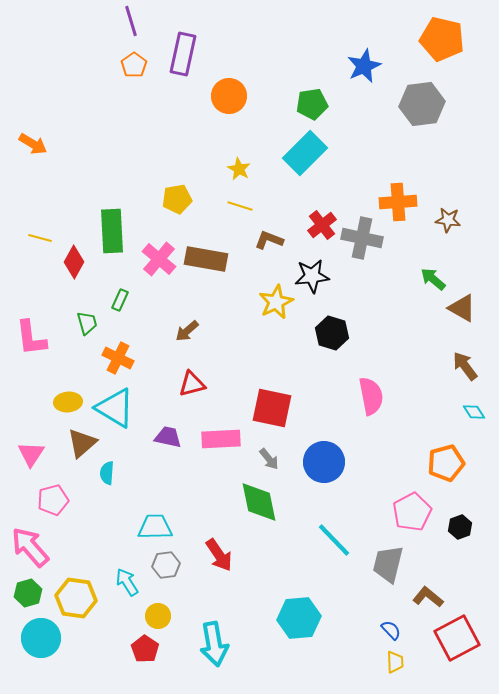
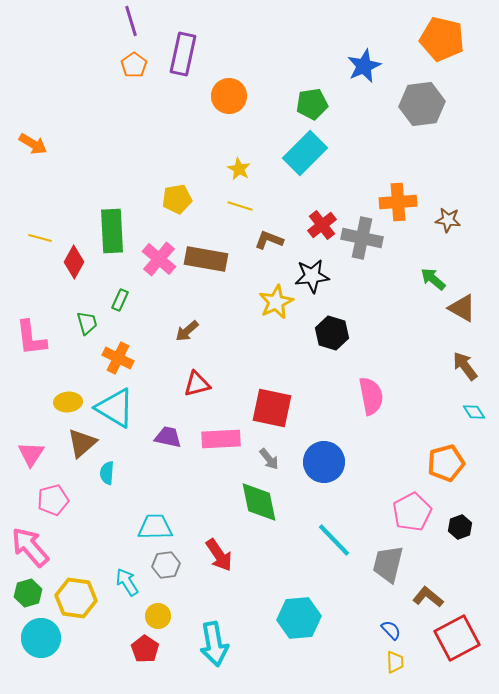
red triangle at (192, 384): moved 5 px right
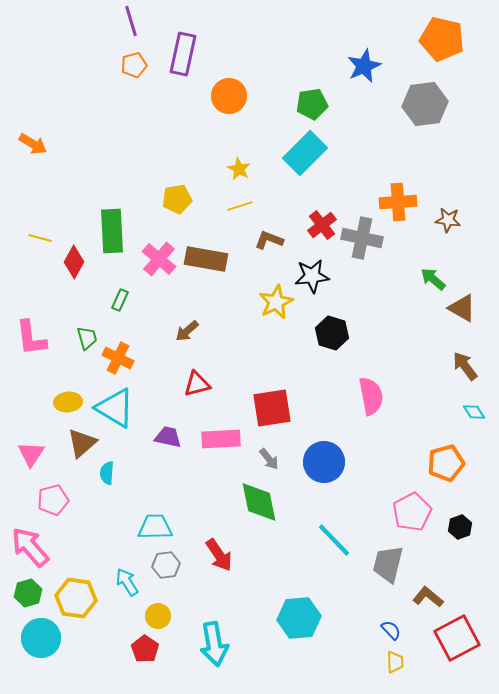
orange pentagon at (134, 65): rotated 20 degrees clockwise
gray hexagon at (422, 104): moved 3 px right
yellow line at (240, 206): rotated 35 degrees counterclockwise
green trapezoid at (87, 323): moved 15 px down
red square at (272, 408): rotated 21 degrees counterclockwise
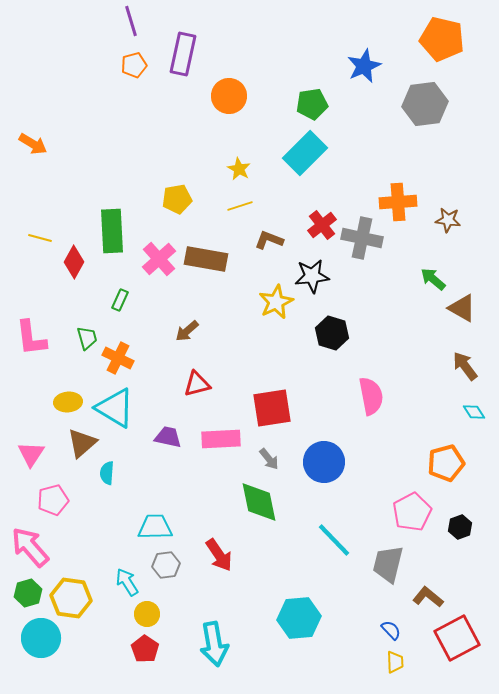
pink cross at (159, 259): rotated 8 degrees clockwise
yellow hexagon at (76, 598): moved 5 px left
yellow circle at (158, 616): moved 11 px left, 2 px up
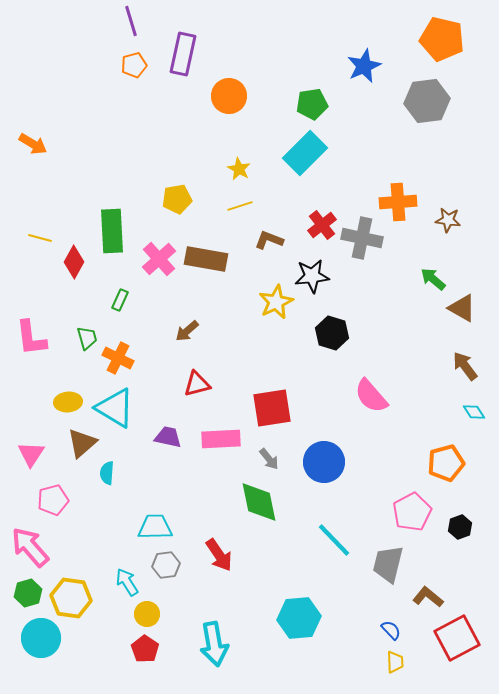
gray hexagon at (425, 104): moved 2 px right, 3 px up
pink semicircle at (371, 396): rotated 150 degrees clockwise
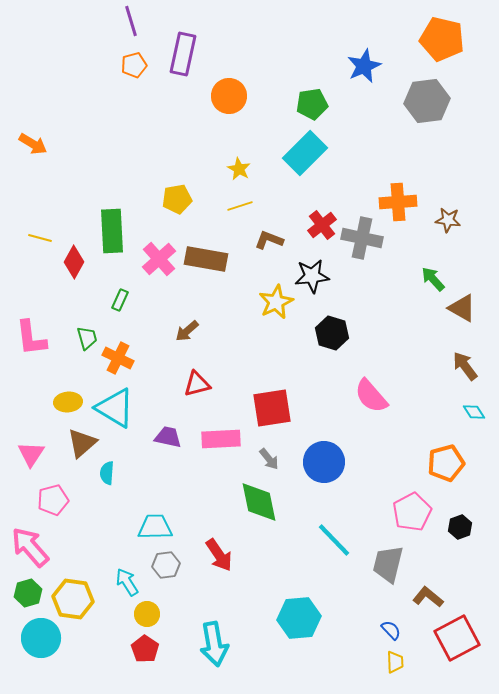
green arrow at (433, 279): rotated 8 degrees clockwise
yellow hexagon at (71, 598): moved 2 px right, 1 px down
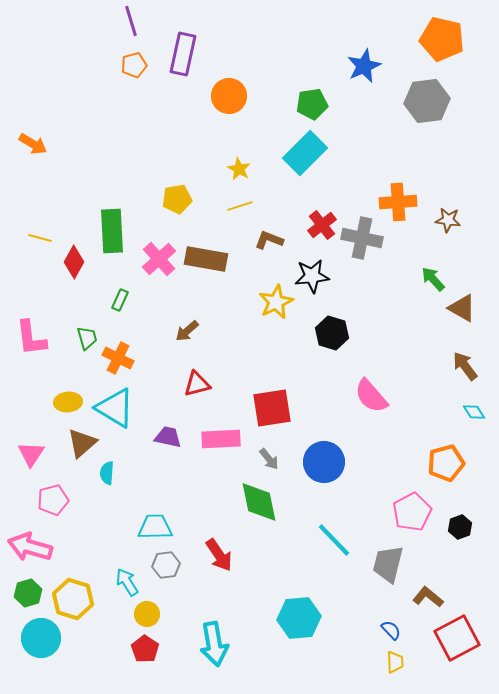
pink arrow at (30, 547): rotated 33 degrees counterclockwise
yellow hexagon at (73, 599): rotated 9 degrees clockwise
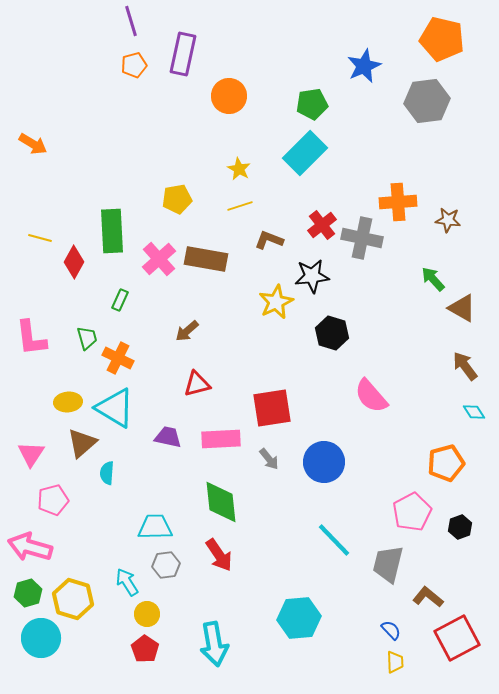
green diamond at (259, 502): moved 38 px left; rotated 6 degrees clockwise
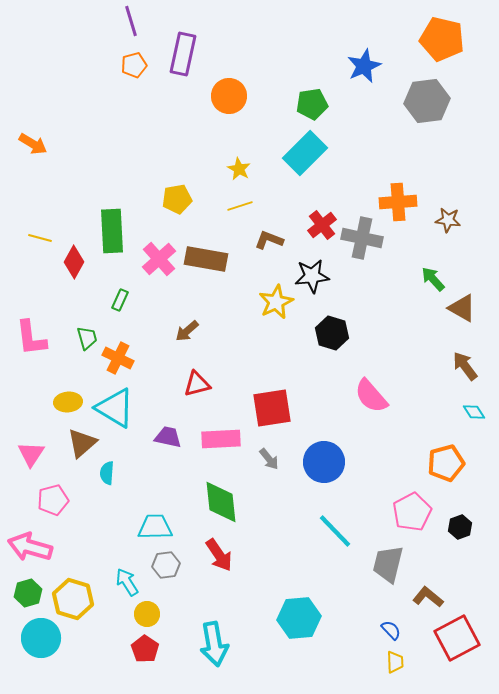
cyan line at (334, 540): moved 1 px right, 9 px up
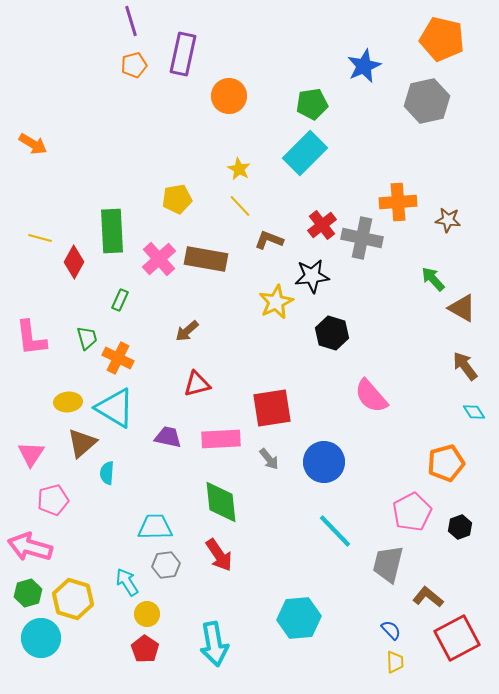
gray hexagon at (427, 101): rotated 6 degrees counterclockwise
yellow line at (240, 206): rotated 65 degrees clockwise
